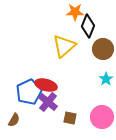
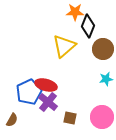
cyan star: rotated 24 degrees clockwise
brown semicircle: moved 2 px left
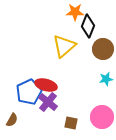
brown square: moved 1 px right, 5 px down
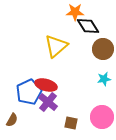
black diamond: rotated 55 degrees counterclockwise
yellow triangle: moved 8 px left
cyan star: moved 2 px left
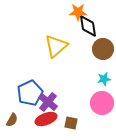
orange star: moved 3 px right
black diamond: rotated 25 degrees clockwise
red ellipse: moved 34 px down; rotated 35 degrees counterclockwise
blue pentagon: moved 1 px right, 1 px down
pink circle: moved 14 px up
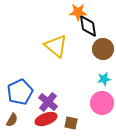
yellow triangle: rotated 40 degrees counterclockwise
blue pentagon: moved 10 px left, 1 px up
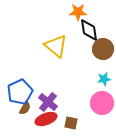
black diamond: moved 1 px right, 4 px down
brown semicircle: moved 13 px right, 12 px up
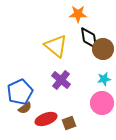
orange star: moved 2 px down
black diamond: moved 8 px down
purple cross: moved 13 px right, 22 px up
brown semicircle: rotated 24 degrees clockwise
brown square: moved 2 px left; rotated 32 degrees counterclockwise
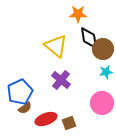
cyan star: moved 2 px right, 7 px up
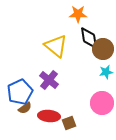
purple cross: moved 12 px left
red ellipse: moved 3 px right, 3 px up; rotated 25 degrees clockwise
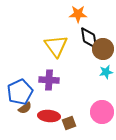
yellow triangle: rotated 15 degrees clockwise
purple cross: rotated 36 degrees counterclockwise
pink circle: moved 9 px down
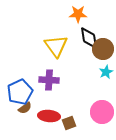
cyan star: rotated 16 degrees counterclockwise
